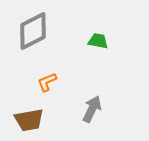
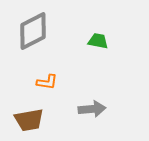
orange L-shape: rotated 150 degrees counterclockwise
gray arrow: rotated 60 degrees clockwise
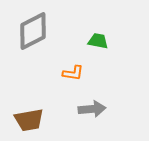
orange L-shape: moved 26 px right, 9 px up
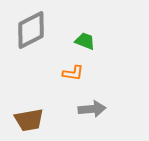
gray diamond: moved 2 px left, 1 px up
green trapezoid: moved 13 px left; rotated 10 degrees clockwise
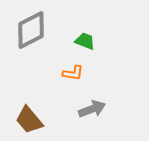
gray arrow: rotated 16 degrees counterclockwise
brown trapezoid: rotated 60 degrees clockwise
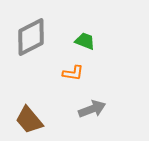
gray diamond: moved 7 px down
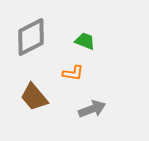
brown trapezoid: moved 5 px right, 23 px up
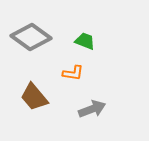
gray diamond: rotated 63 degrees clockwise
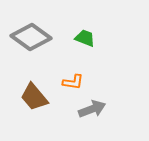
green trapezoid: moved 3 px up
orange L-shape: moved 9 px down
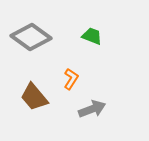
green trapezoid: moved 7 px right, 2 px up
orange L-shape: moved 2 px left, 3 px up; rotated 65 degrees counterclockwise
